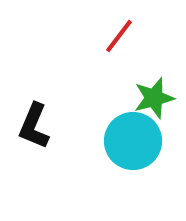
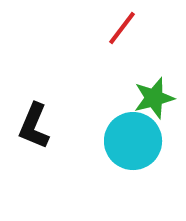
red line: moved 3 px right, 8 px up
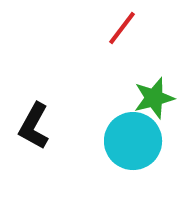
black L-shape: rotated 6 degrees clockwise
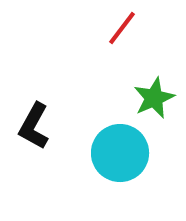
green star: rotated 9 degrees counterclockwise
cyan circle: moved 13 px left, 12 px down
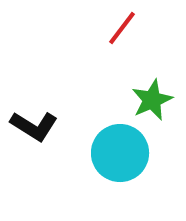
green star: moved 2 px left, 2 px down
black L-shape: rotated 87 degrees counterclockwise
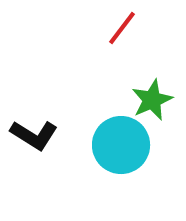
black L-shape: moved 9 px down
cyan circle: moved 1 px right, 8 px up
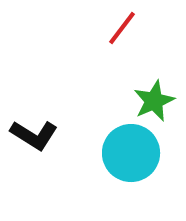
green star: moved 2 px right, 1 px down
cyan circle: moved 10 px right, 8 px down
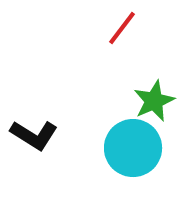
cyan circle: moved 2 px right, 5 px up
